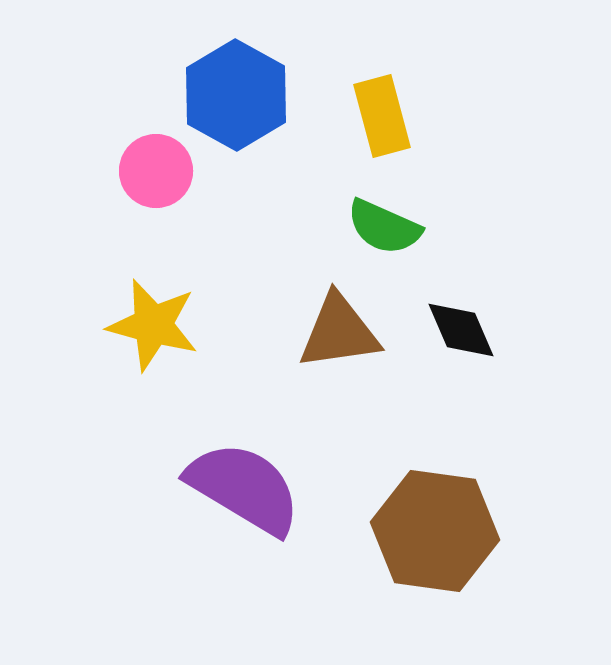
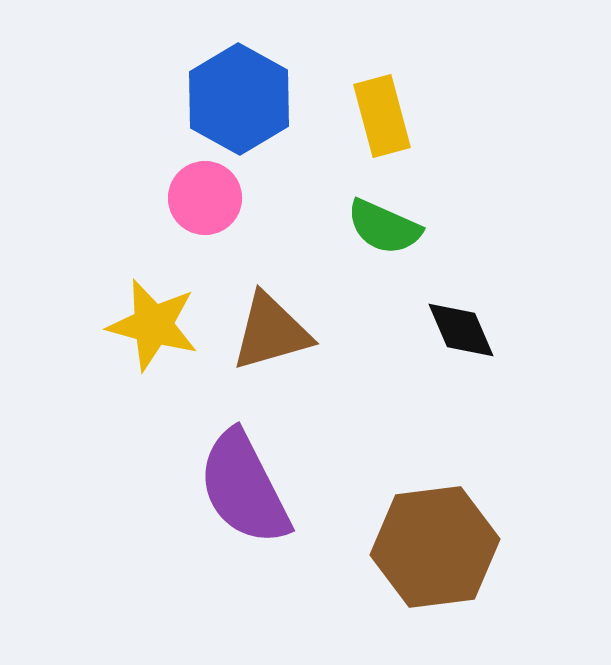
blue hexagon: moved 3 px right, 4 px down
pink circle: moved 49 px right, 27 px down
brown triangle: moved 68 px left; rotated 8 degrees counterclockwise
purple semicircle: rotated 148 degrees counterclockwise
brown hexagon: moved 16 px down; rotated 15 degrees counterclockwise
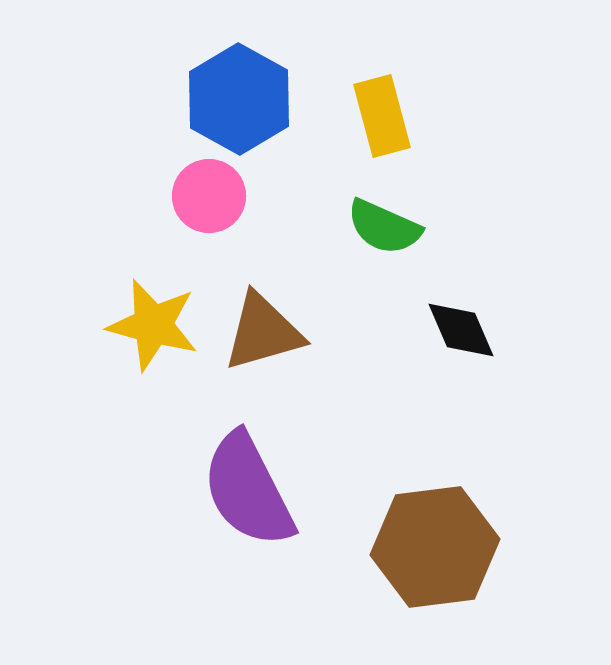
pink circle: moved 4 px right, 2 px up
brown triangle: moved 8 px left
purple semicircle: moved 4 px right, 2 px down
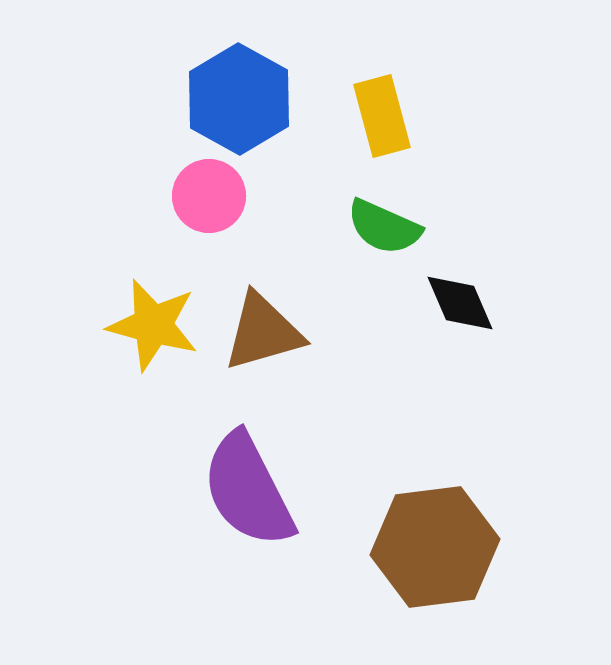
black diamond: moved 1 px left, 27 px up
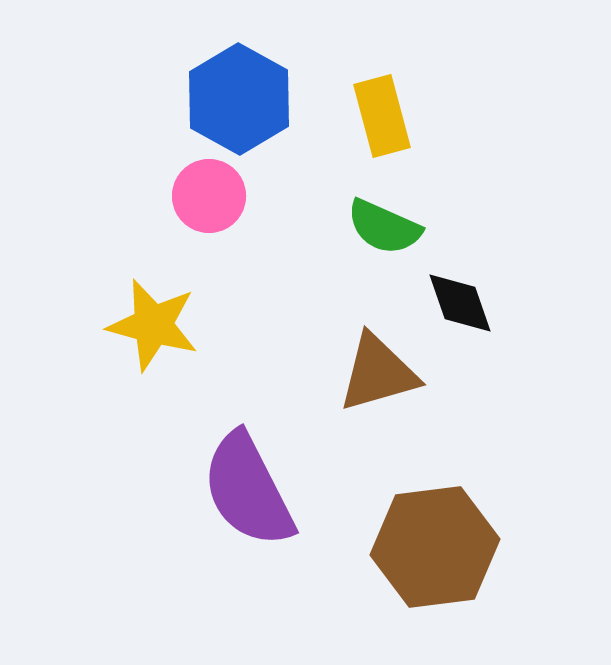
black diamond: rotated 4 degrees clockwise
brown triangle: moved 115 px right, 41 px down
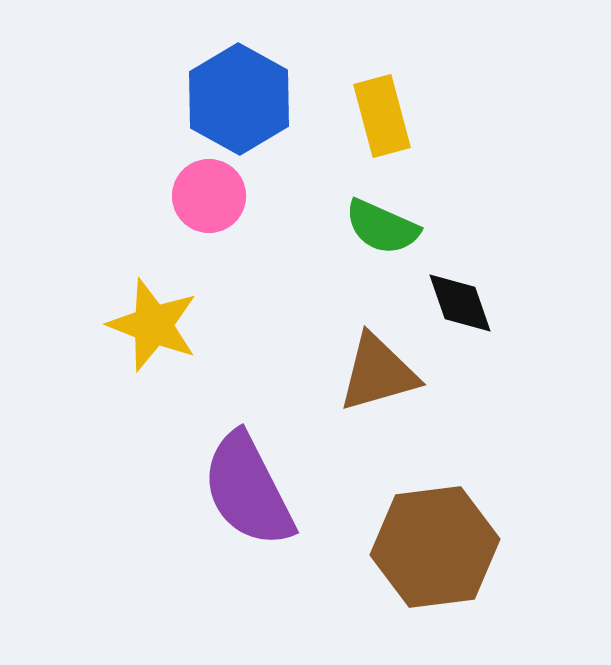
green semicircle: moved 2 px left
yellow star: rotated 6 degrees clockwise
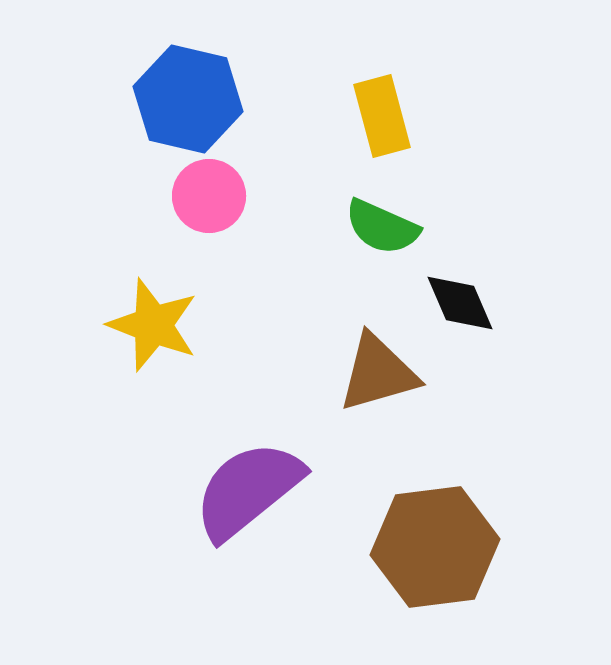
blue hexagon: moved 51 px left; rotated 16 degrees counterclockwise
black diamond: rotated 4 degrees counterclockwise
purple semicircle: rotated 78 degrees clockwise
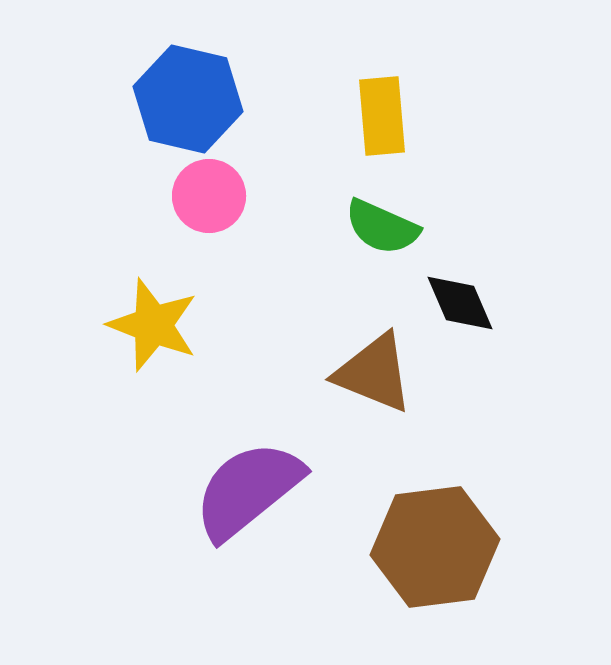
yellow rectangle: rotated 10 degrees clockwise
brown triangle: moved 4 px left; rotated 38 degrees clockwise
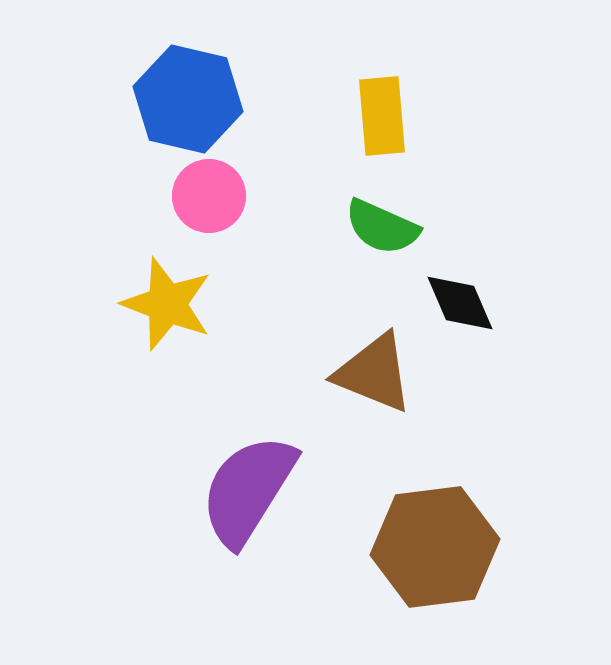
yellow star: moved 14 px right, 21 px up
purple semicircle: rotated 19 degrees counterclockwise
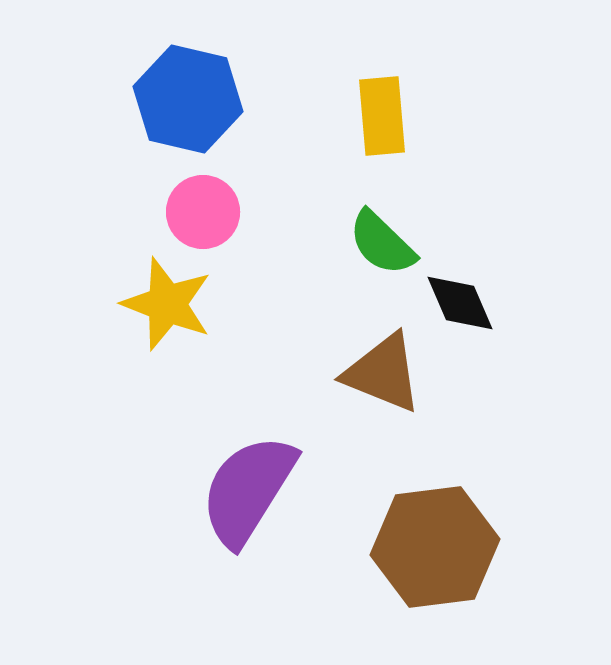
pink circle: moved 6 px left, 16 px down
green semicircle: moved 16 px down; rotated 20 degrees clockwise
brown triangle: moved 9 px right
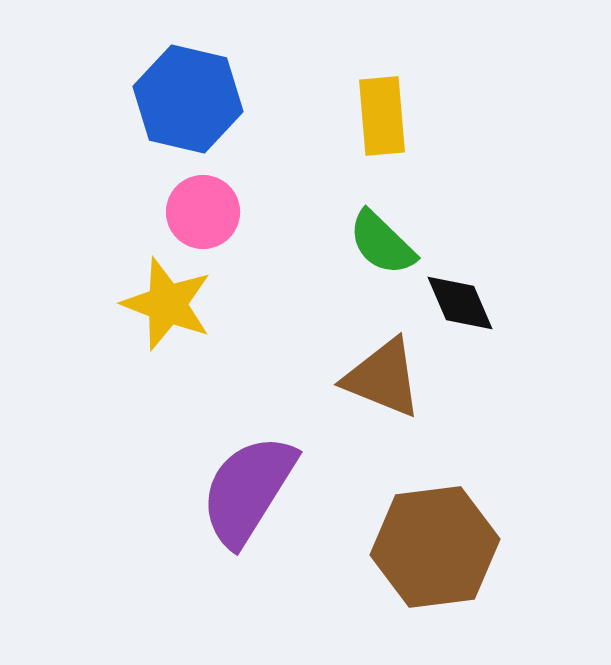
brown triangle: moved 5 px down
